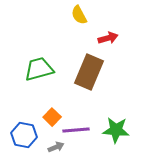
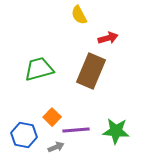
brown rectangle: moved 2 px right, 1 px up
green star: moved 1 px down
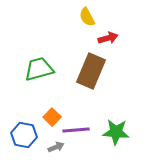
yellow semicircle: moved 8 px right, 2 px down
green star: moved 1 px down
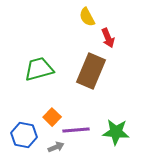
red arrow: rotated 84 degrees clockwise
